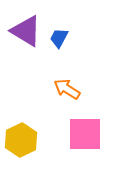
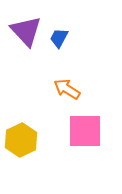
purple triangle: rotated 16 degrees clockwise
pink square: moved 3 px up
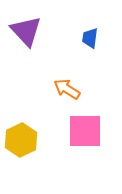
blue trapezoid: moved 31 px right; rotated 20 degrees counterclockwise
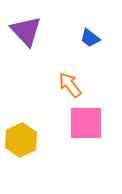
blue trapezoid: rotated 60 degrees counterclockwise
orange arrow: moved 3 px right, 4 px up; rotated 20 degrees clockwise
pink square: moved 1 px right, 8 px up
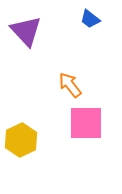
blue trapezoid: moved 19 px up
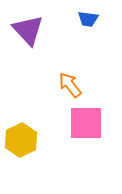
blue trapezoid: moved 2 px left; rotated 30 degrees counterclockwise
purple triangle: moved 2 px right, 1 px up
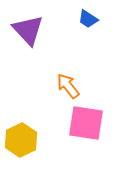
blue trapezoid: rotated 25 degrees clockwise
orange arrow: moved 2 px left, 1 px down
pink square: rotated 9 degrees clockwise
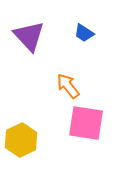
blue trapezoid: moved 4 px left, 14 px down
purple triangle: moved 1 px right, 6 px down
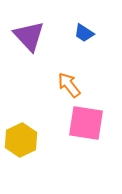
orange arrow: moved 1 px right, 1 px up
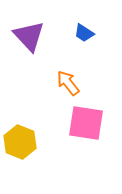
orange arrow: moved 1 px left, 2 px up
yellow hexagon: moved 1 px left, 2 px down; rotated 12 degrees counterclockwise
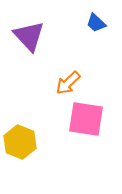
blue trapezoid: moved 12 px right, 10 px up; rotated 10 degrees clockwise
orange arrow: rotated 96 degrees counterclockwise
pink square: moved 4 px up
